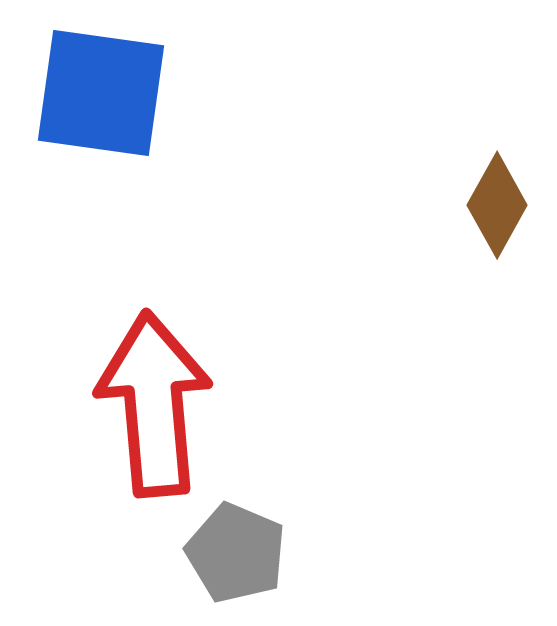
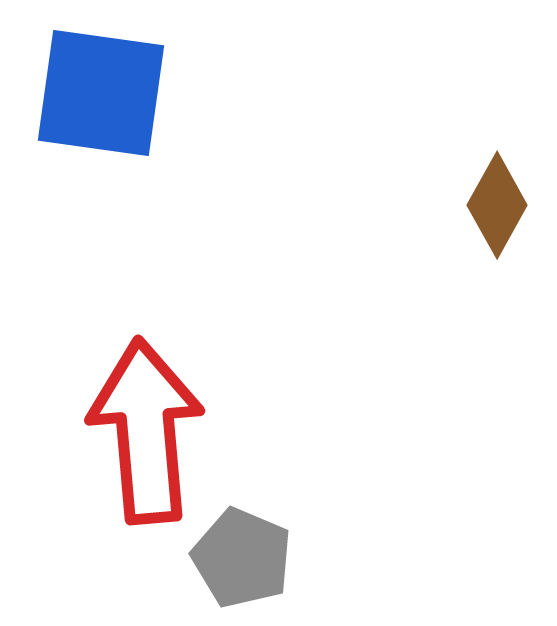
red arrow: moved 8 px left, 27 px down
gray pentagon: moved 6 px right, 5 px down
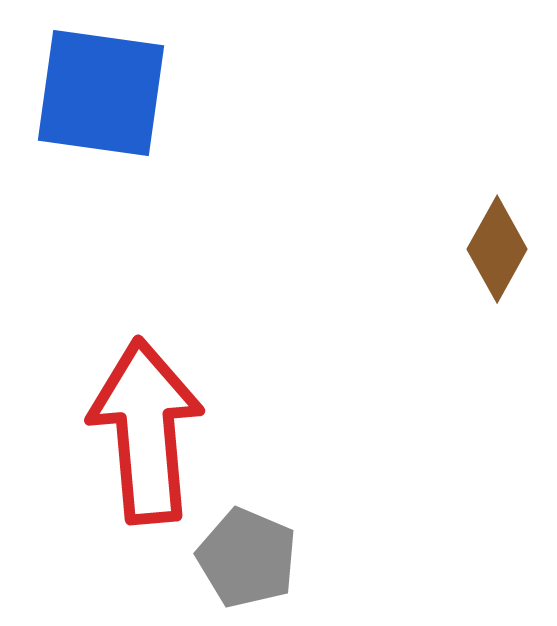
brown diamond: moved 44 px down
gray pentagon: moved 5 px right
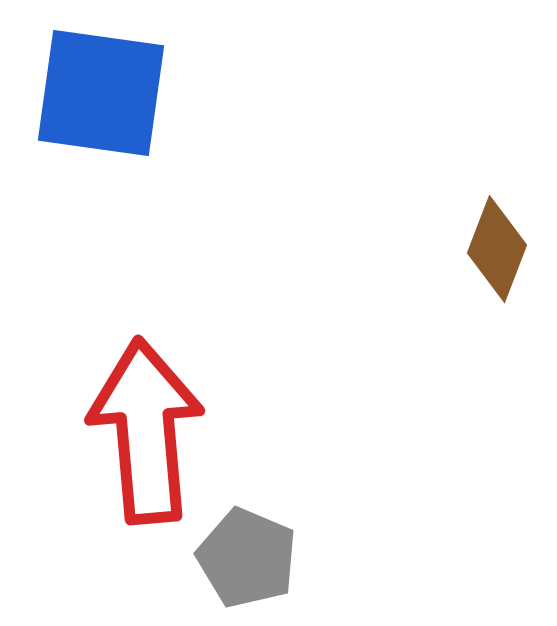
brown diamond: rotated 8 degrees counterclockwise
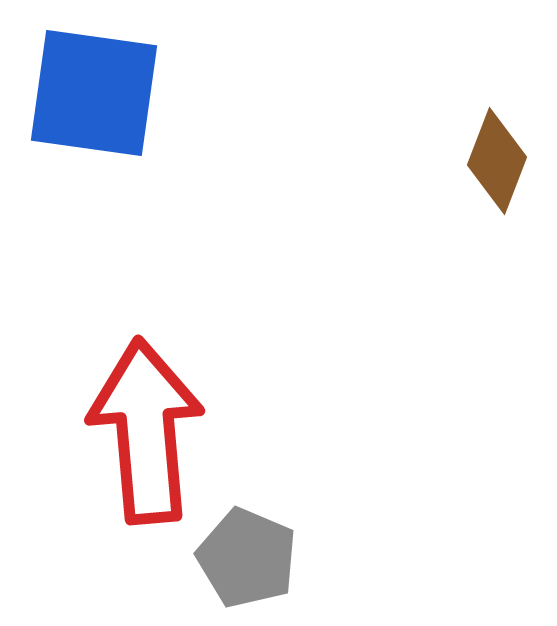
blue square: moved 7 px left
brown diamond: moved 88 px up
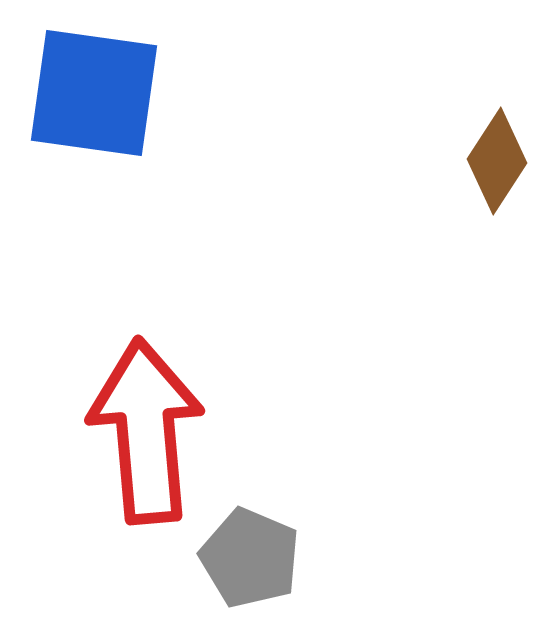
brown diamond: rotated 12 degrees clockwise
gray pentagon: moved 3 px right
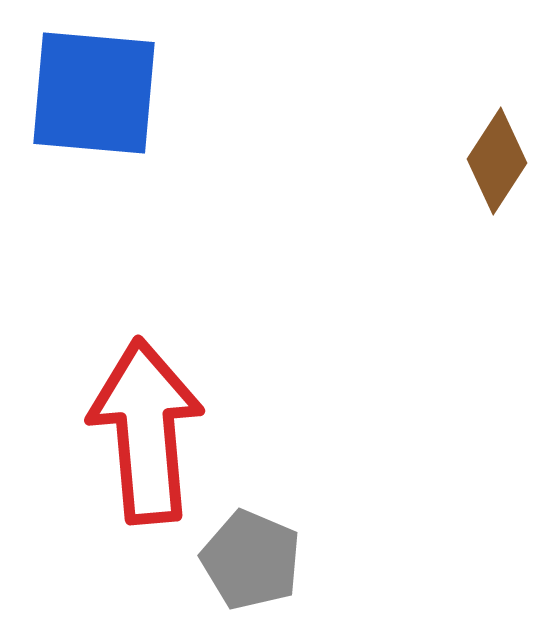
blue square: rotated 3 degrees counterclockwise
gray pentagon: moved 1 px right, 2 px down
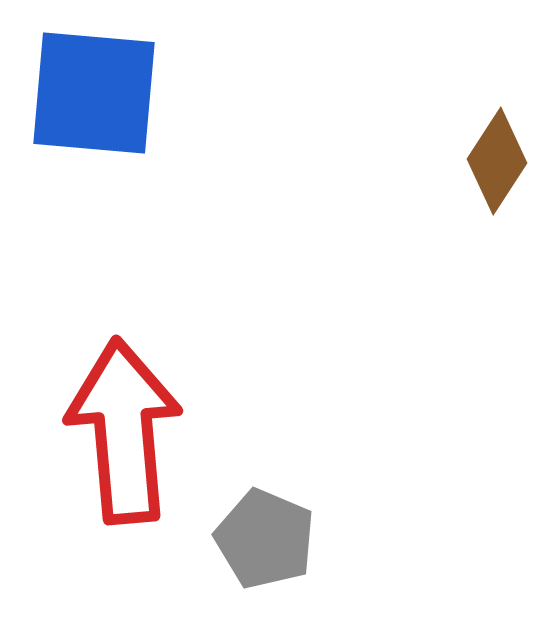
red arrow: moved 22 px left
gray pentagon: moved 14 px right, 21 px up
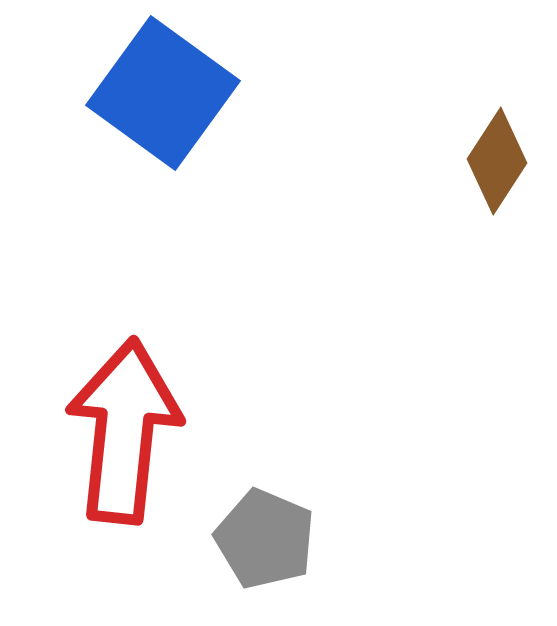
blue square: moved 69 px right; rotated 31 degrees clockwise
red arrow: rotated 11 degrees clockwise
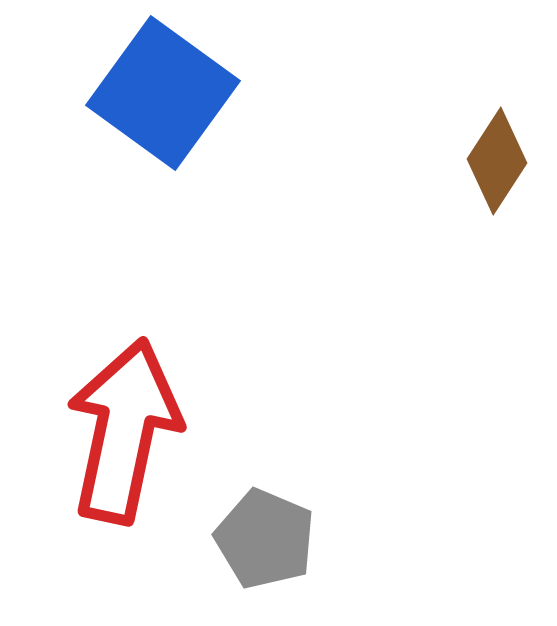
red arrow: rotated 6 degrees clockwise
